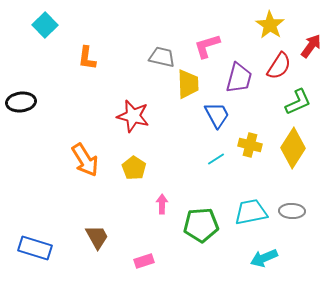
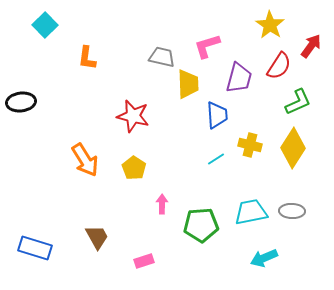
blue trapezoid: rotated 24 degrees clockwise
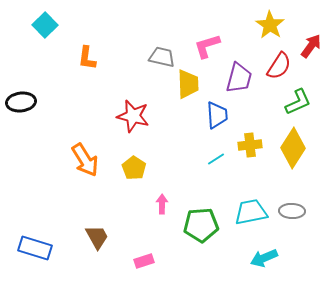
yellow cross: rotated 20 degrees counterclockwise
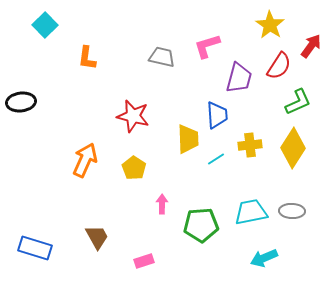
yellow trapezoid: moved 55 px down
orange arrow: rotated 124 degrees counterclockwise
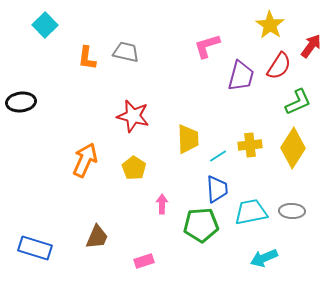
gray trapezoid: moved 36 px left, 5 px up
purple trapezoid: moved 2 px right, 2 px up
blue trapezoid: moved 74 px down
cyan line: moved 2 px right, 3 px up
brown trapezoid: rotated 52 degrees clockwise
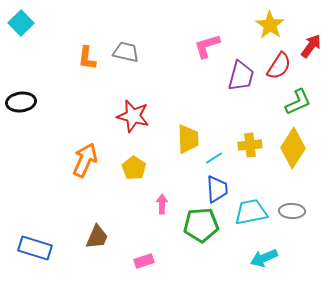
cyan square: moved 24 px left, 2 px up
cyan line: moved 4 px left, 2 px down
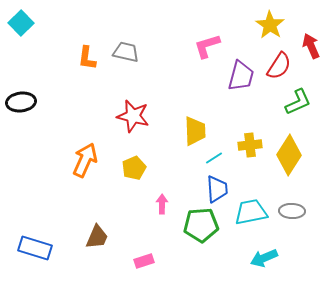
red arrow: rotated 60 degrees counterclockwise
yellow trapezoid: moved 7 px right, 8 px up
yellow diamond: moved 4 px left, 7 px down
yellow pentagon: rotated 15 degrees clockwise
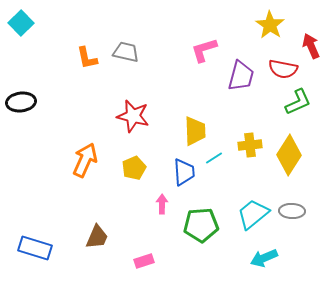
pink L-shape: moved 3 px left, 4 px down
orange L-shape: rotated 20 degrees counterclockwise
red semicircle: moved 4 px right, 3 px down; rotated 68 degrees clockwise
blue trapezoid: moved 33 px left, 17 px up
cyan trapezoid: moved 2 px right, 2 px down; rotated 28 degrees counterclockwise
